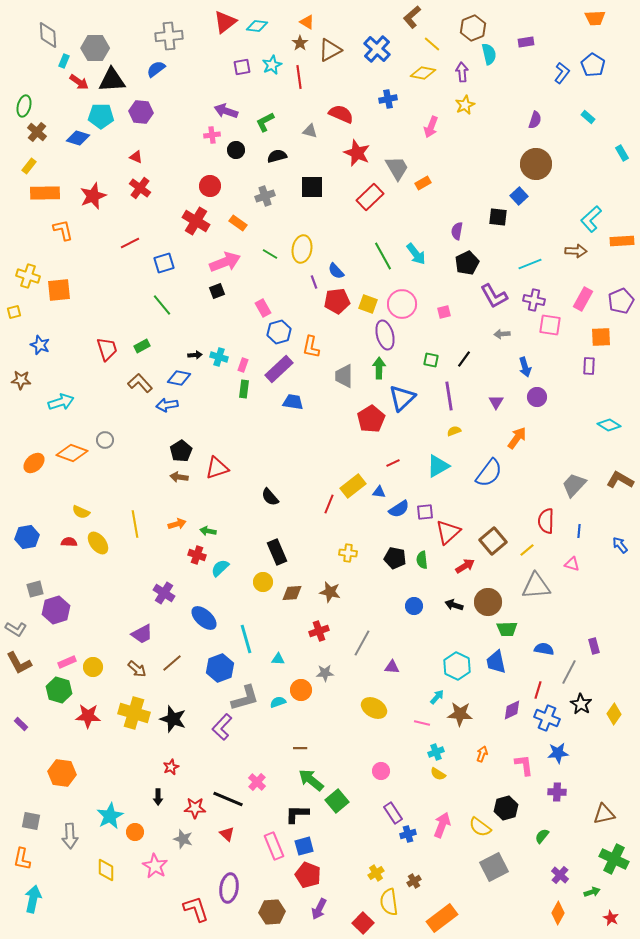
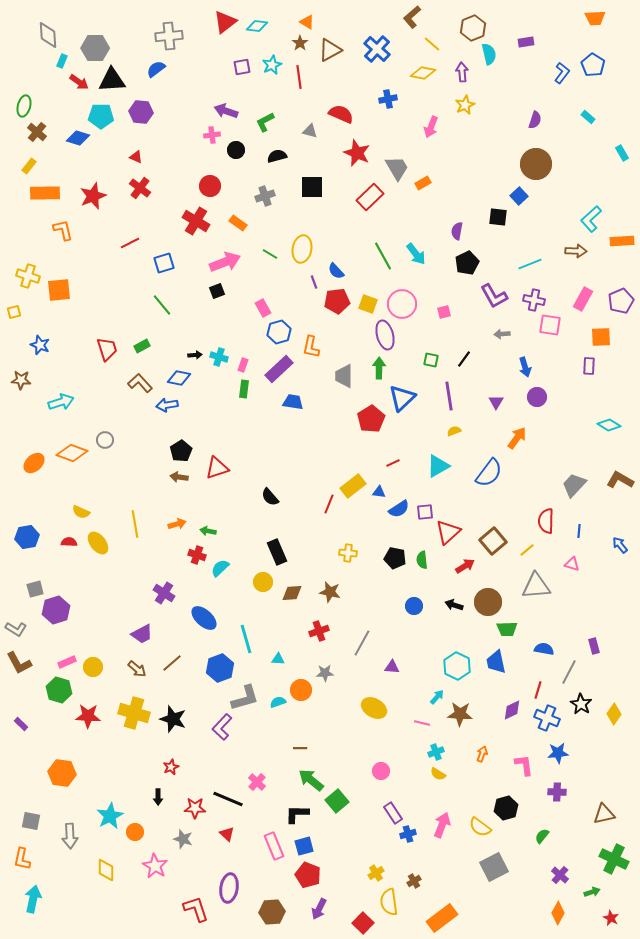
cyan rectangle at (64, 61): moved 2 px left
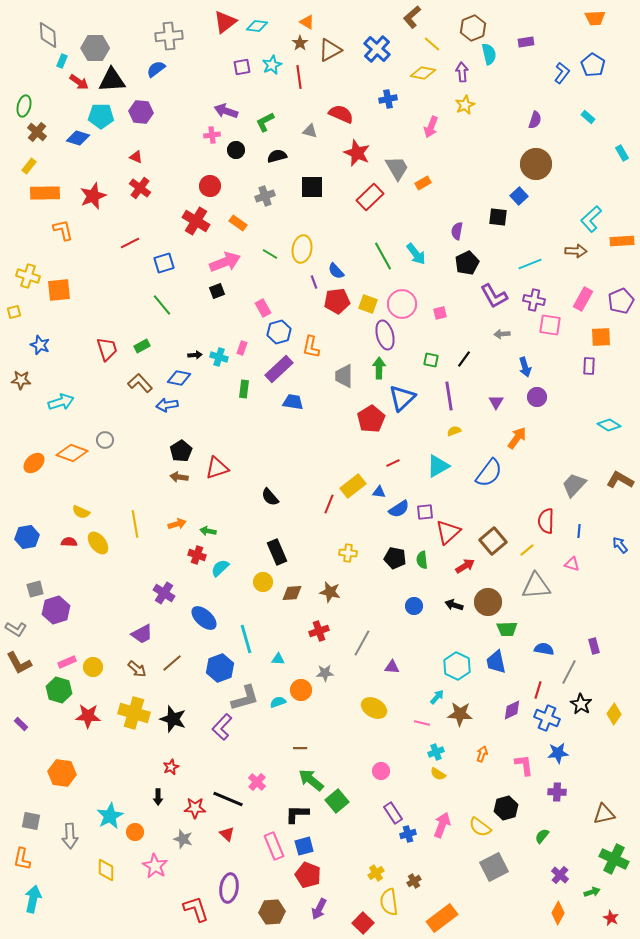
pink square at (444, 312): moved 4 px left, 1 px down
pink rectangle at (243, 365): moved 1 px left, 17 px up
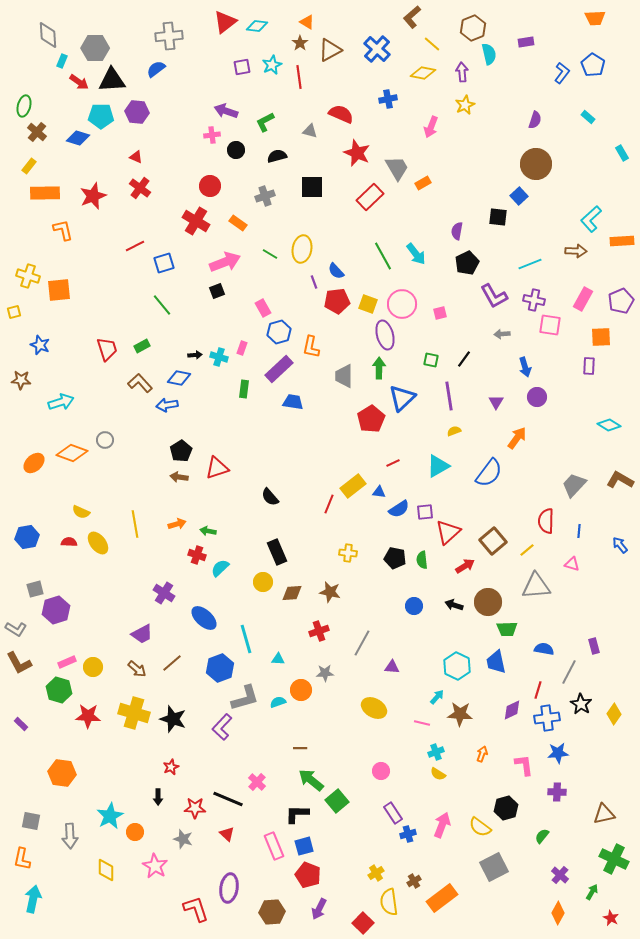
purple hexagon at (141, 112): moved 4 px left
red line at (130, 243): moved 5 px right, 3 px down
blue cross at (547, 718): rotated 30 degrees counterclockwise
green arrow at (592, 892): rotated 42 degrees counterclockwise
orange rectangle at (442, 918): moved 20 px up
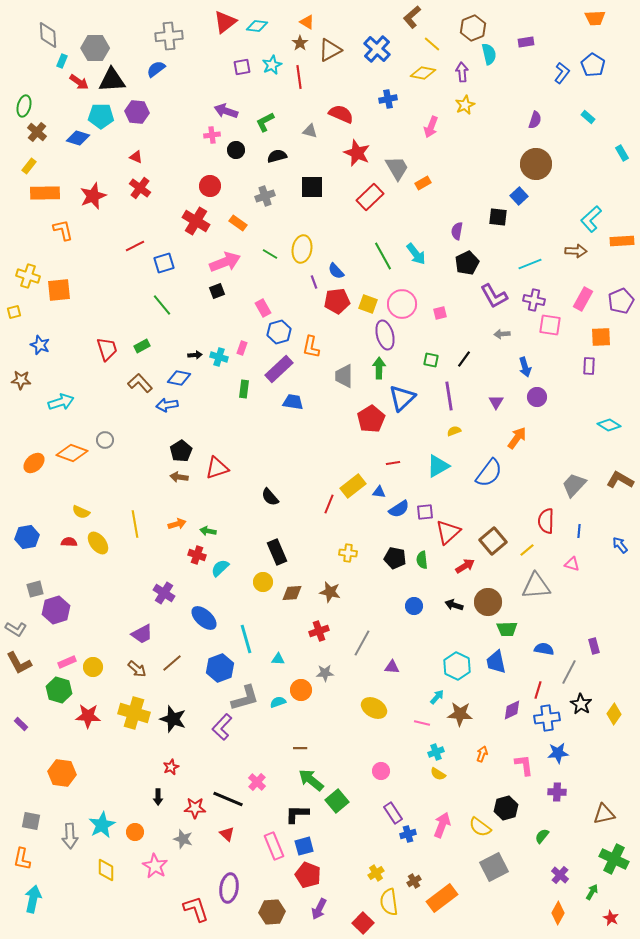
red line at (393, 463): rotated 16 degrees clockwise
cyan star at (110, 816): moved 8 px left, 9 px down
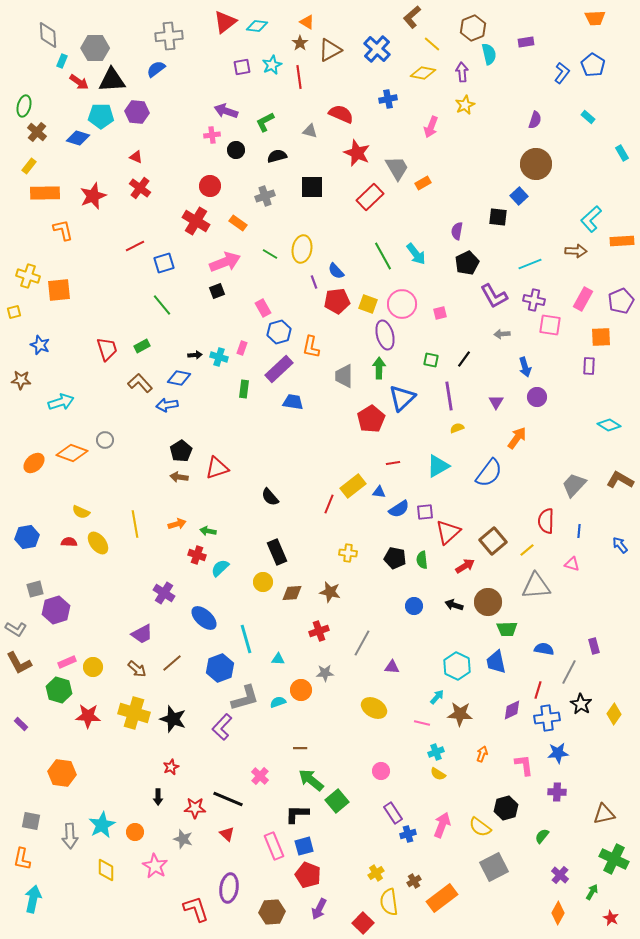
yellow semicircle at (454, 431): moved 3 px right, 3 px up
pink cross at (257, 782): moved 3 px right, 6 px up
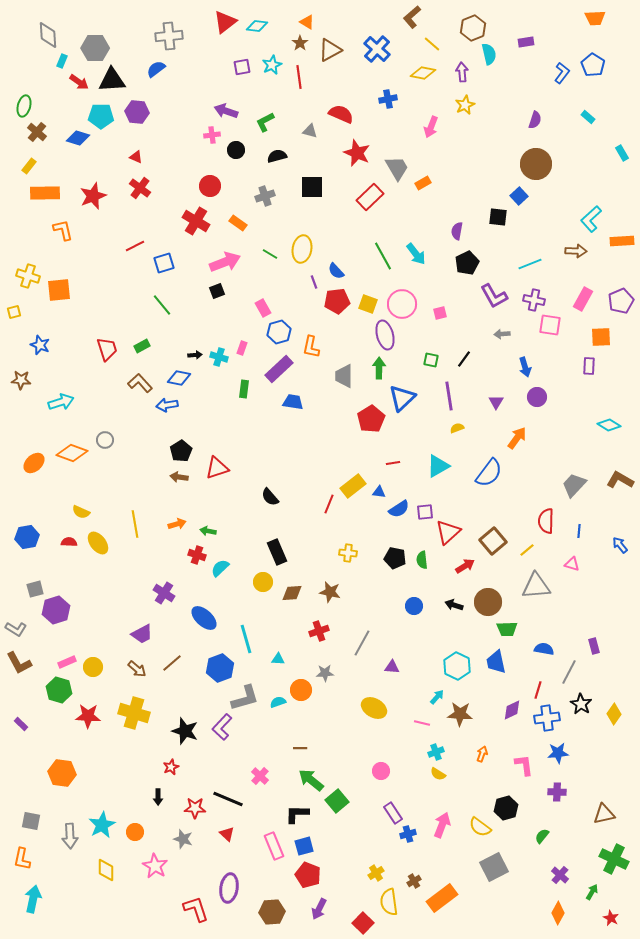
black star at (173, 719): moved 12 px right, 12 px down
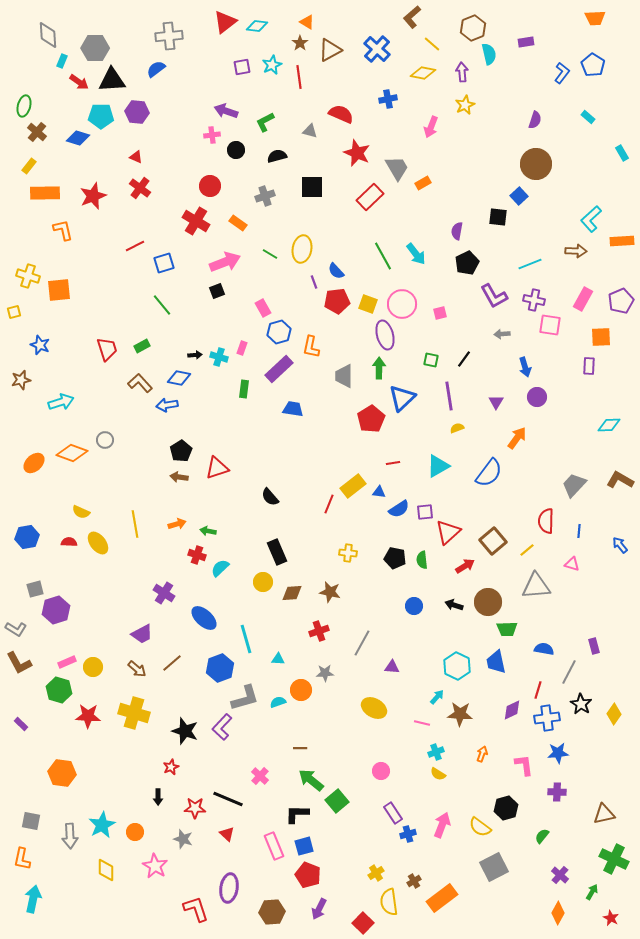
brown star at (21, 380): rotated 18 degrees counterclockwise
blue trapezoid at (293, 402): moved 7 px down
cyan diamond at (609, 425): rotated 35 degrees counterclockwise
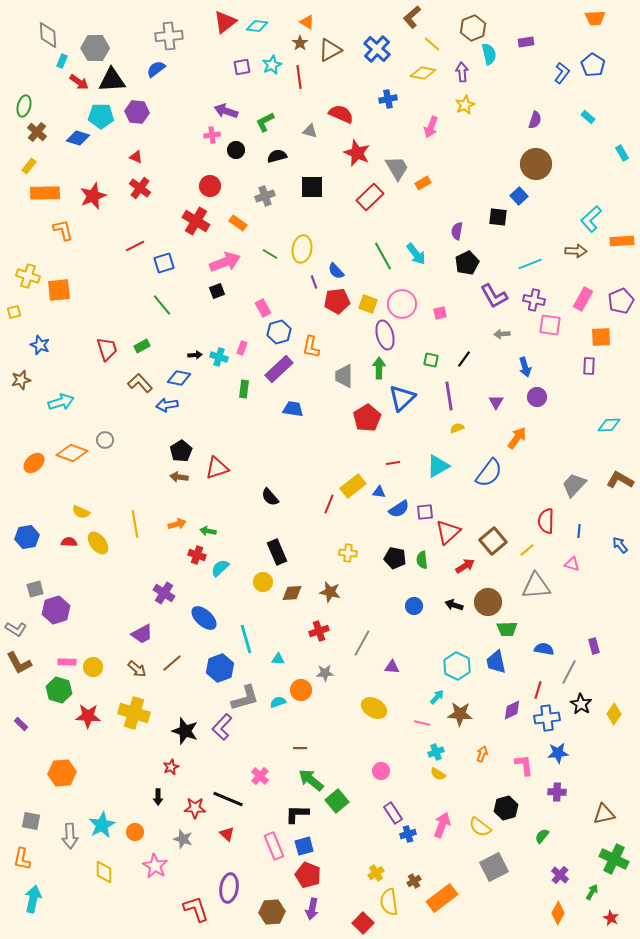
red pentagon at (371, 419): moved 4 px left, 1 px up
pink rectangle at (67, 662): rotated 24 degrees clockwise
orange hexagon at (62, 773): rotated 12 degrees counterclockwise
yellow diamond at (106, 870): moved 2 px left, 2 px down
purple arrow at (319, 909): moved 7 px left; rotated 15 degrees counterclockwise
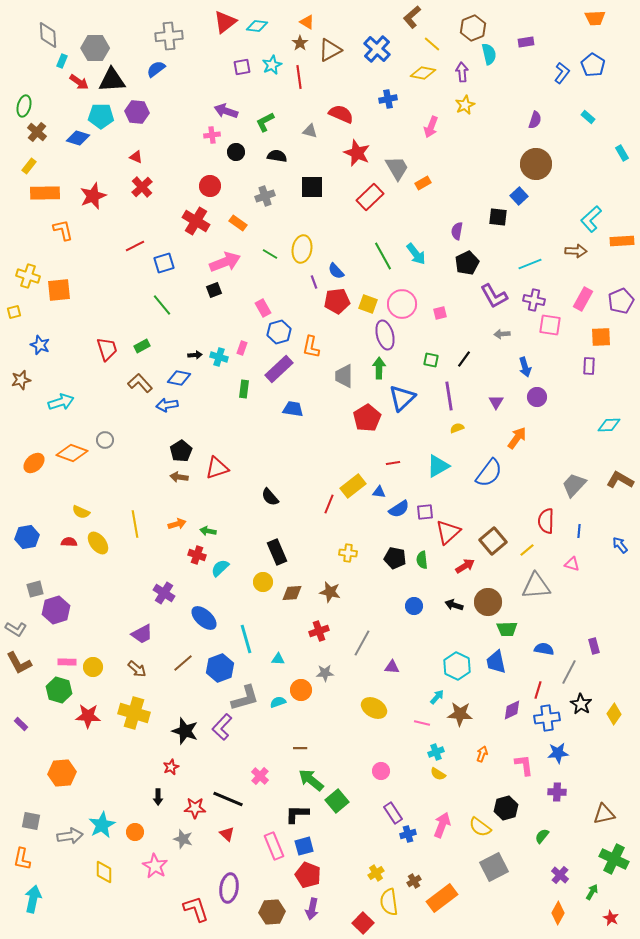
black circle at (236, 150): moved 2 px down
black semicircle at (277, 156): rotated 24 degrees clockwise
red cross at (140, 188): moved 2 px right, 1 px up; rotated 10 degrees clockwise
black square at (217, 291): moved 3 px left, 1 px up
brown line at (172, 663): moved 11 px right
gray arrow at (70, 836): rotated 95 degrees counterclockwise
